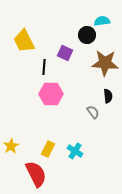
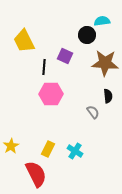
purple square: moved 3 px down
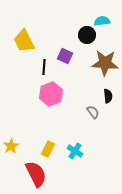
pink hexagon: rotated 20 degrees counterclockwise
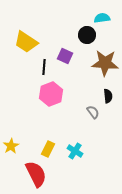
cyan semicircle: moved 3 px up
yellow trapezoid: moved 2 px right, 1 px down; rotated 30 degrees counterclockwise
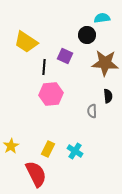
pink hexagon: rotated 15 degrees clockwise
gray semicircle: moved 1 px left, 1 px up; rotated 144 degrees counterclockwise
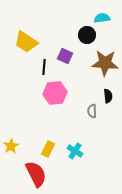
pink hexagon: moved 4 px right, 1 px up
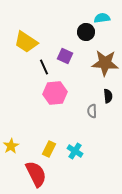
black circle: moved 1 px left, 3 px up
black line: rotated 28 degrees counterclockwise
yellow rectangle: moved 1 px right
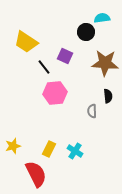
black line: rotated 14 degrees counterclockwise
yellow star: moved 2 px right; rotated 14 degrees clockwise
